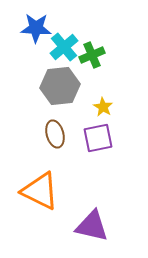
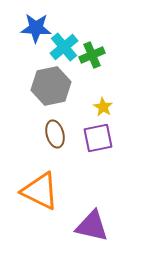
gray hexagon: moved 9 px left; rotated 6 degrees counterclockwise
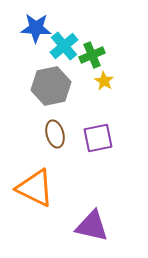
cyan cross: moved 1 px up
yellow star: moved 1 px right, 26 px up
orange triangle: moved 5 px left, 3 px up
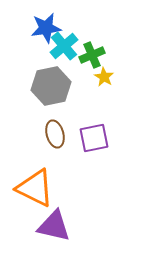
blue star: moved 10 px right; rotated 12 degrees counterclockwise
yellow star: moved 4 px up
purple square: moved 4 px left
purple triangle: moved 38 px left
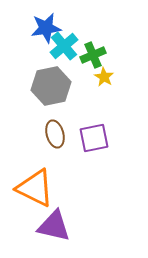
green cross: moved 1 px right
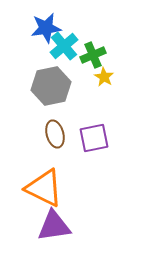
orange triangle: moved 9 px right
purple triangle: rotated 21 degrees counterclockwise
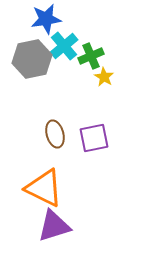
blue star: moved 9 px up
green cross: moved 2 px left, 1 px down
gray hexagon: moved 19 px left, 27 px up
purple triangle: rotated 9 degrees counterclockwise
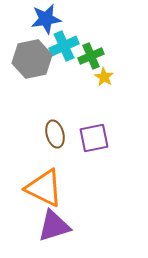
cyan cross: rotated 16 degrees clockwise
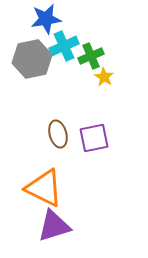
brown ellipse: moved 3 px right
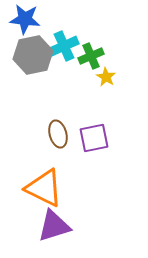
blue star: moved 21 px left; rotated 16 degrees clockwise
gray hexagon: moved 1 px right, 4 px up
yellow star: moved 2 px right
